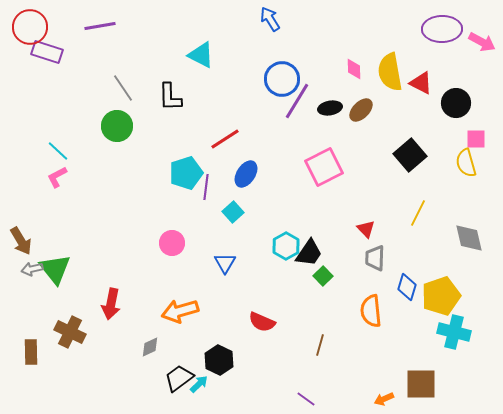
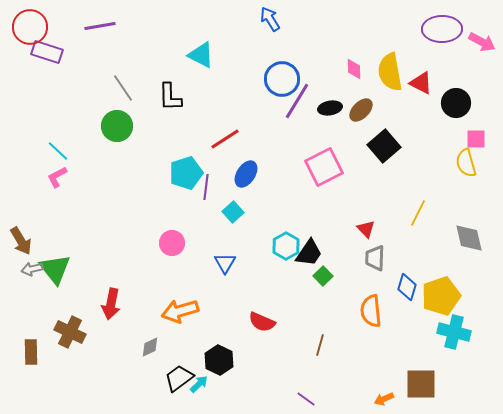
black square at (410, 155): moved 26 px left, 9 px up
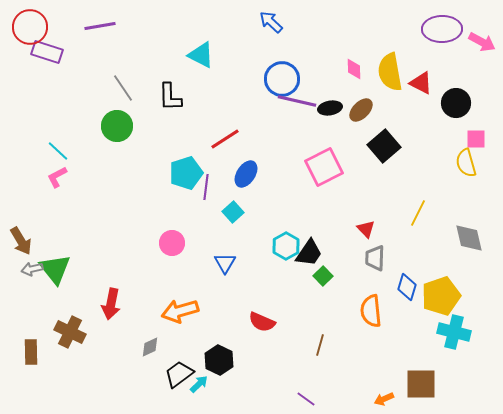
blue arrow at (270, 19): moved 1 px right, 3 px down; rotated 15 degrees counterclockwise
purple line at (297, 101): rotated 72 degrees clockwise
black trapezoid at (179, 378): moved 4 px up
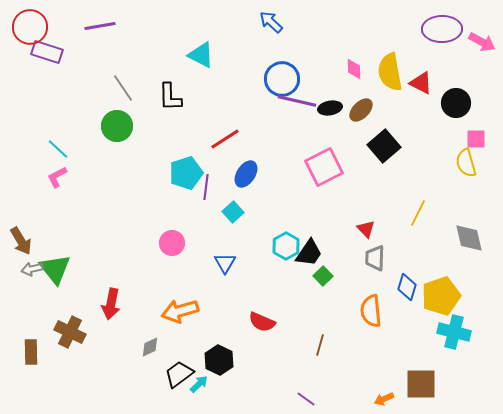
cyan line at (58, 151): moved 2 px up
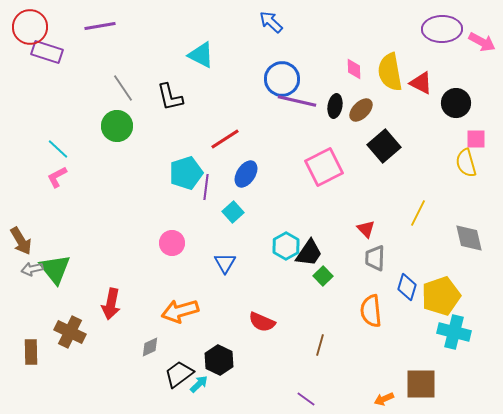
black L-shape at (170, 97): rotated 12 degrees counterclockwise
black ellipse at (330, 108): moved 5 px right, 2 px up; rotated 70 degrees counterclockwise
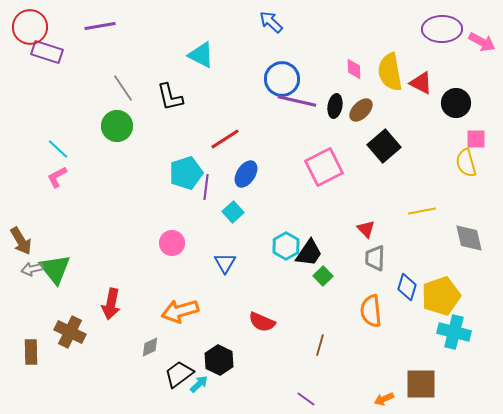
yellow line at (418, 213): moved 4 px right, 2 px up; rotated 52 degrees clockwise
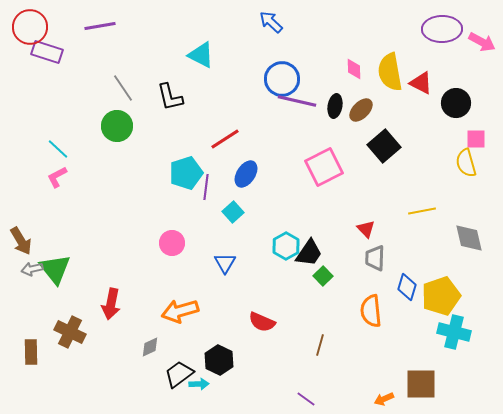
cyan arrow at (199, 384): rotated 42 degrees clockwise
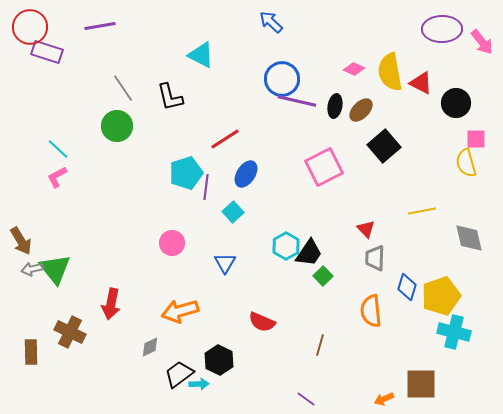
pink arrow at (482, 42): rotated 24 degrees clockwise
pink diamond at (354, 69): rotated 65 degrees counterclockwise
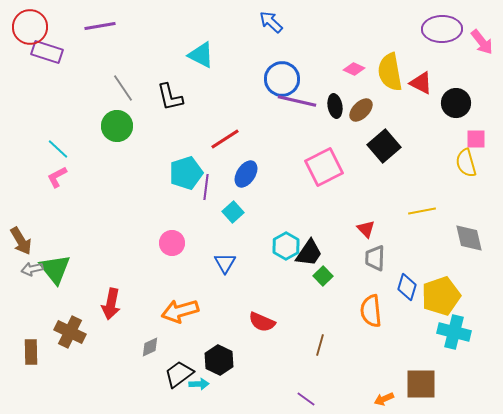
black ellipse at (335, 106): rotated 20 degrees counterclockwise
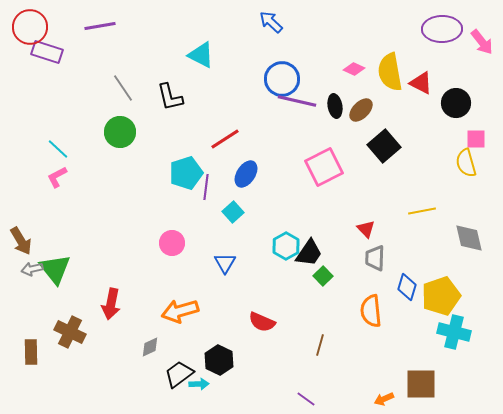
green circle at (117, 126): moved 3 px right, 6 px down
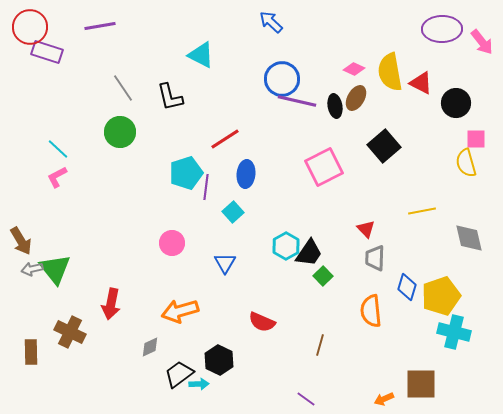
brown ellipse at (361, 110): moved 5 px left, 12 px up; rotated 15 degrees counterclockwise
blue ellipse at (246, 174): rotated 28 degrees counterclockwise
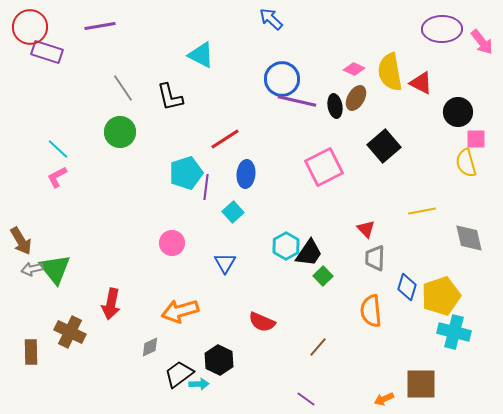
blue arrow at (271, 22): moved 3 px up
black circle at (456, 103): moved 2 px right, 9 px down
brown line at (320, 345): moved 2 px left, 2 px down; rotated 25 degrees clockwise
